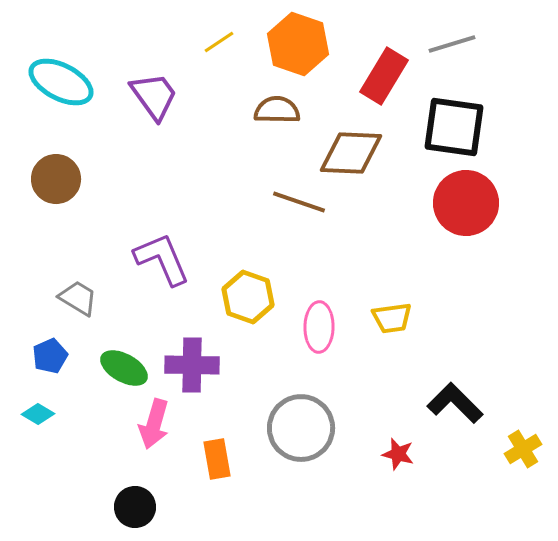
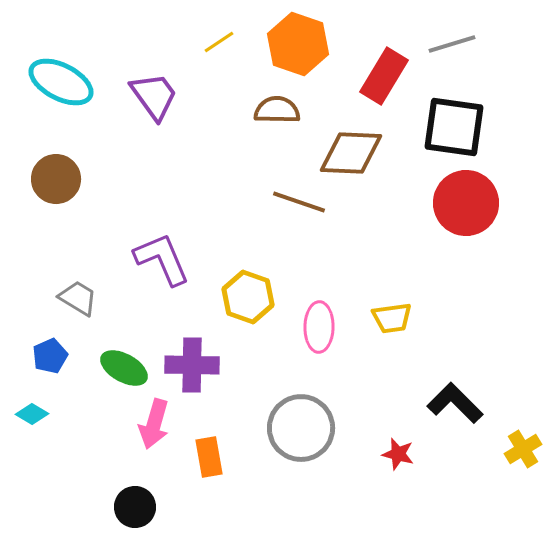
cyan diamond: moved 6 px left
orange rectangle: moved 8 px left, 2 px up
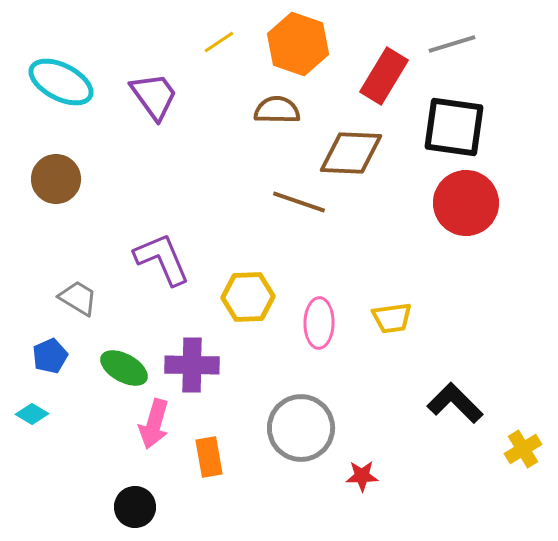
yellow hexagon: rotated 21 degrees counterclockwise
pink ellipse: moved 4 px up
red star: moved 36 px left, 22 px down; rotated 16 degrees counterclockwise
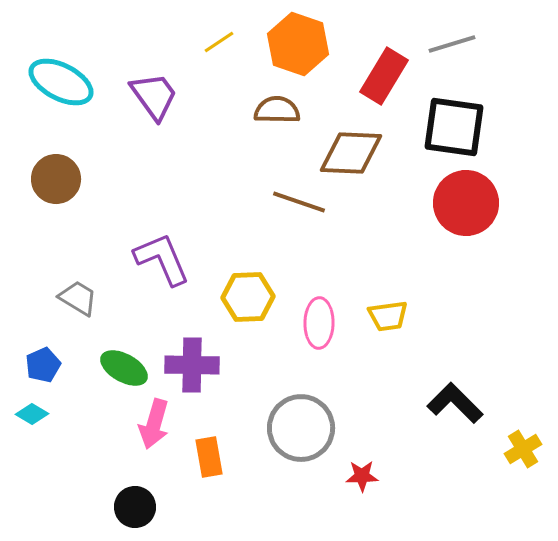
yellow trapezoid: moved 4 px left, 2 px up
blue pentagon: moved 7 px left, 9 px down
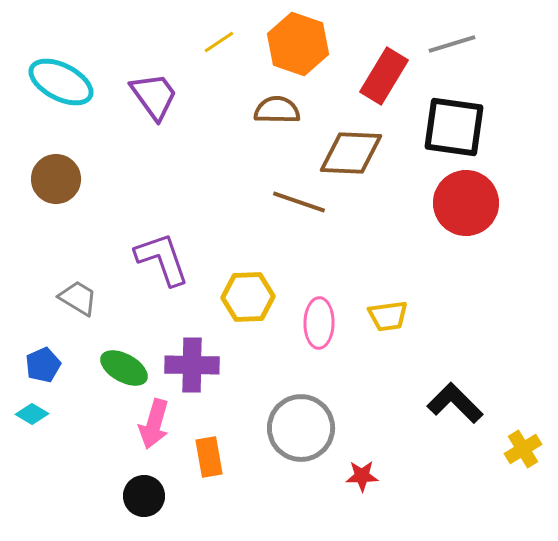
purple L-shape: rotated 4 degrees clockwise
black circle: moved 9 px right, 11 px up
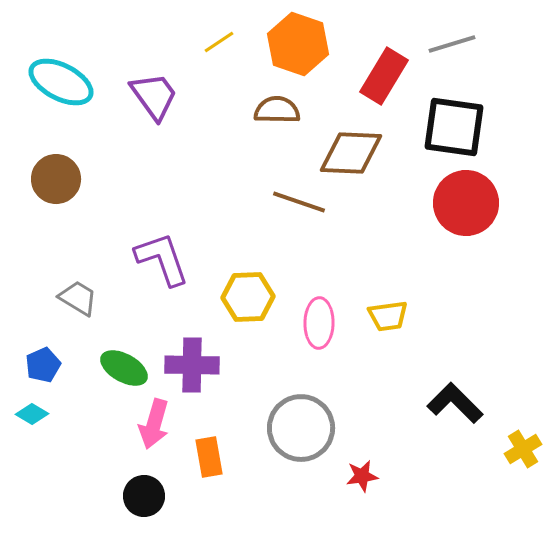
red star: rotated 8 degrees counterclockwise
